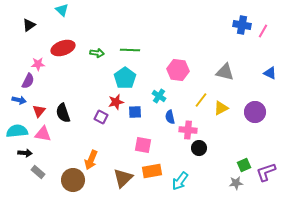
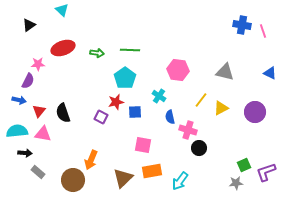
pink line: rotated 48 degrees counterclockwise
pink cross: rotated 12 degrees clockwise
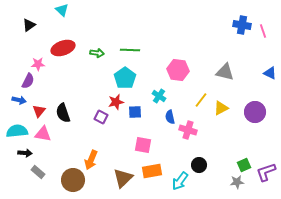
black circle: moved 17 px down
gray star: moved 1 px right, 1 px up
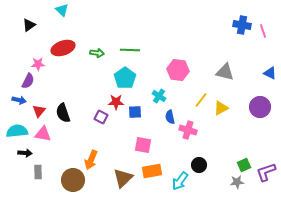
red star: rotated 14 degrees clockwise
purple circle: moved 5 px right, 5 px up
gray rectangle: rotated 48 degrees clockwise
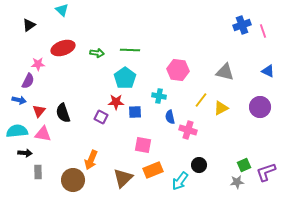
blue cross: rotated 30 degrees counterclockwise
blue triangle: moved 2 px left, 2 px up
cyan cross: rotated 24 degrees counterclockwise
orange rectangle: moved 1 px right, 1 px up; rotated 12 degrees counterclockwise
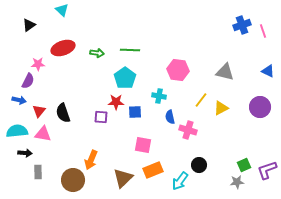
purple square: rotated 24 degrees counterclockwise
purple L-shape: moved 1 px right, 2 px up
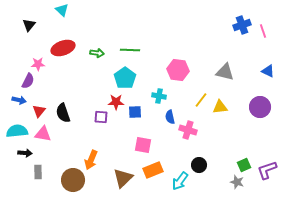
black triangle: rotated 16 degrees counterclockwise
yellow triangle: moved 1 px left, 1 px up; rotated 21 degrees clockwise
gray star: rotated 24 degrees clockwise
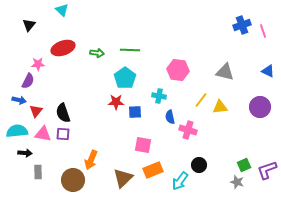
red triangle: moved 3 px left
purple square: moved 38 px left, 17 px down
